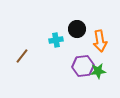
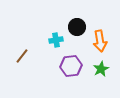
black circle: moved 2 px up
purple hexagon: moved 12 px left
green star: moved 3 px right, 2 px up; rotated 21 degrees counterclockwise
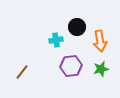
brown line: moved 16 px down
green star: rotated 14 degrees clockwise
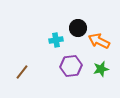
black circle: moved 1 px right, 1 px down
orange arrow: moved 1 px left; rotated 125 degrees clockwise
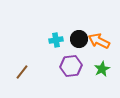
black circle: moved 1 px right, 11 px down
green star: moved 1 px right; rotated 14 degrees counterclockwise
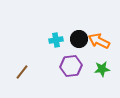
green star: rotated 21 degrees clockwise
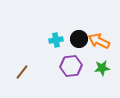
green star: moved 1 px up
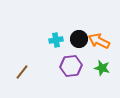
green star: rotated 21 degrees clockwise
